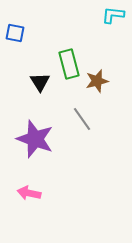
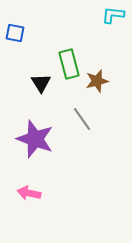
black triangle: moved 1 px right, 1 px down
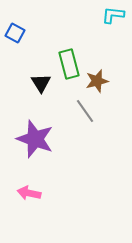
blue square: rotated 18 degrees clockwise
gray line: moved 3 px right, 8 px up
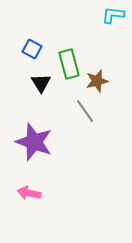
blue square: moved 17 px right, 16 px down
purple star: moved 1 px left, 3 px down
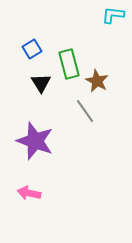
blue square: rotated 30 degrees clockwise
brown star: rotated 30 degrees counterclockwise
purple star: moved 1 px right, 1 px up
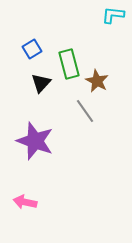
black triangle: rotated 15 degrees clockwise
pink arrow: moved 4 px left, 9 px down
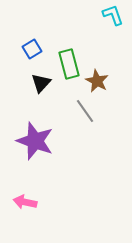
cyan L-shape: rotated 65 degrees clockwise
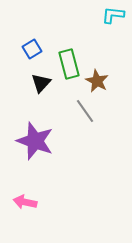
cyan L-shape: rotated 65 degrees counterclockwise
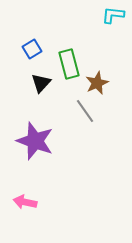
brown star: moved 2 px down; rotated 20 degrees clockwise
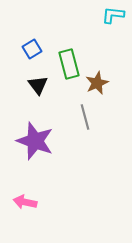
black triangle: moved 3 px left, 2 px down; rotated 20 degrees counterclockwise
gray line: moved 6 px down; rotated 20 degrees clockwise
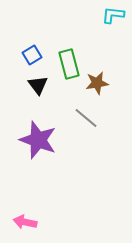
blue square: moved 6 px down
brown star: rotated 15 degrees clockwise
gray line: moved 1 px right, 1 px down; rotated 35 degrees counterclockwise
purple star: moved 3 px right, 1 px up
pink arrow: moved 20 px down
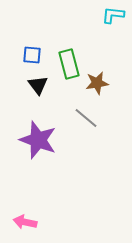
blue square: rotated 36 degrees clockwise
